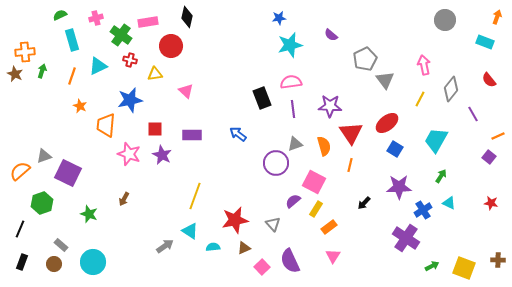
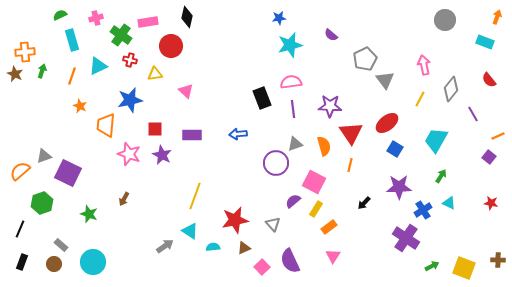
blue arrow at (238, 134): rotated 42 degrees counterclockwise
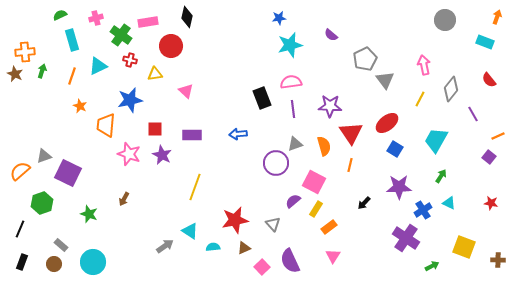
yellow line at (195, 196): moved 9 px up
yellow square at (464, 268): moved 21 px up
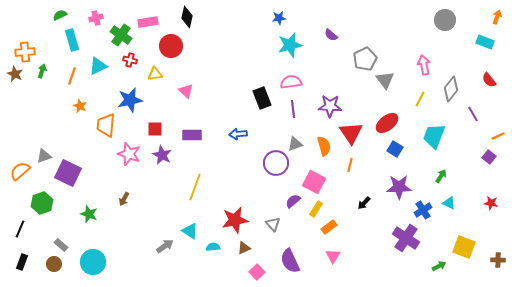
cyan trapezoid at (436, 140): moved 2 px left, 4 px up; rotated 8 degrees counterclockwise
green arrow at (432, 266): moved 7 px right
pink square at (262, 267): moved 5 px left, 5 px down
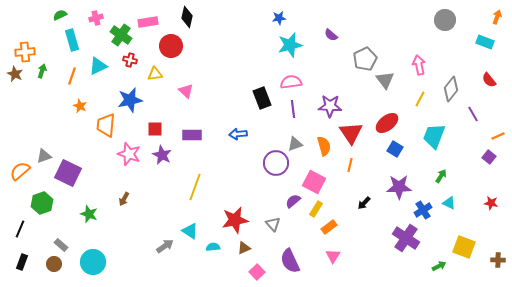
pink arrow at (424, 65): moved 5 px left
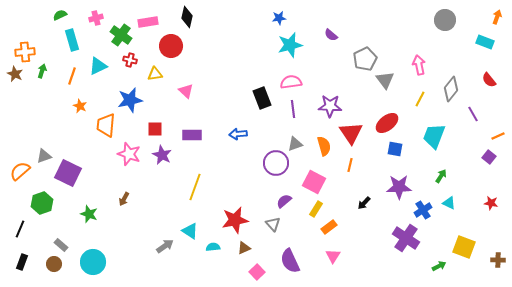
blue square at (395, 149): rotated 21 degrees counterclockwise
purple semicircle at (293, 201): moved 9 px left
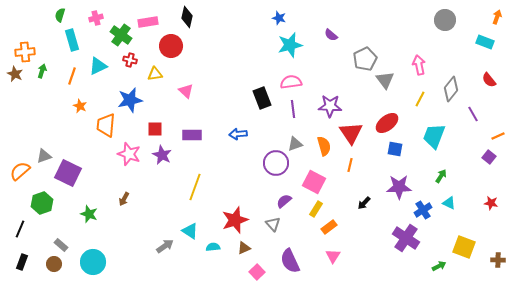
green semicircle at (60, 15): rotated 48 degrees counterclockwise
blue star at (279, 18): rotated 24 degrees clockwise
red star at (235, 220): rotated 8 degrees counterclockwise
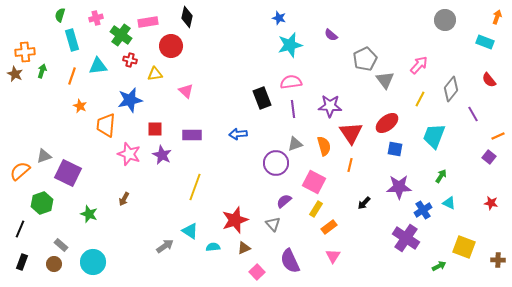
pink arrow at (419, 65): rotated 54 degrees clockwise
cyan triangle at (98, 66): rotated 18 degrees clockwise
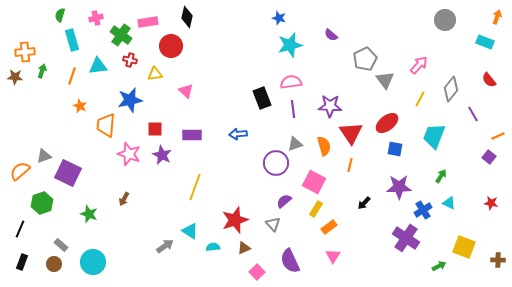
brown star at (15, 74): moved 3 px down; rotated 21 degrees counterclockwise
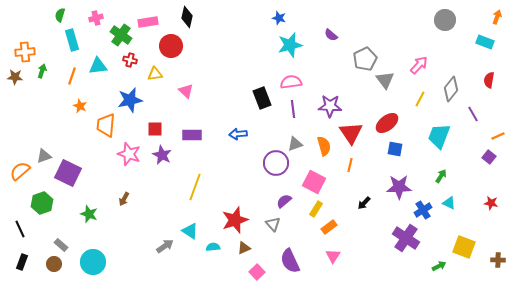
red semicircle at (489, 80): rotated 49 degrees clockwise
cyan trapezoid at (434, 136): moved 5 px right
black line at (20, 229): rotated 48 degrees counterclockwise
